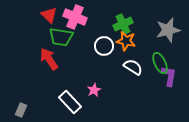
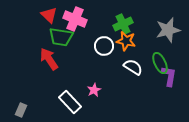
pink cross: moved 2 px down
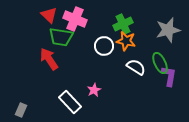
white semicircle: moved 3 px right
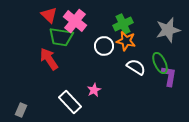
pink cross: moved 2 px down; rotated 15 degrees clockwise
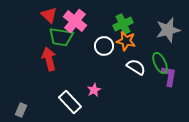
red arrow: rotated 20 degrees clockwise
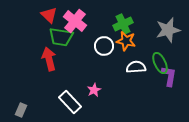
white semicircle: rotated 36 degrees counterclockwise
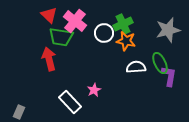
white circle: moved 13 px up
gray rectangle: moved 2 px left, 2 px down
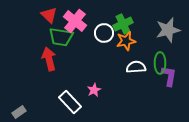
orange star: rotated 24 degrees counterclockwise
green ellipse: rotated 25 degrees clockwise
gray rectangle: rotated 32 degrees clockwise
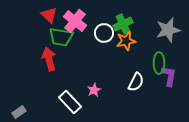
green ellipse: moved 1 px left
white semicircle: moved 15 px down; rotated 120 degrees clockwise
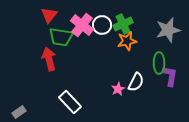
red triangle: rotated 24 degrees clockwise
pink cross: moved 7 px right, 4 px down
white circle: moved 2 px left, 8 px up
orange star: moved 1 px right
purple L-shape: moved 1 px right
pink star: moved 24 px right, 1 px up
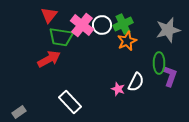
orange star: rotated 12 degrees counterclockwise
red arrow: rotated 75 degrees clockwise
purple L-shape: rotated 10 degrees clockwise
pink star: rotated 24 degrees counterclockwise
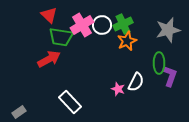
red triangle: rotated 24 degrees counterclockwise
pink cross: rotated 20 degrees clockwise
